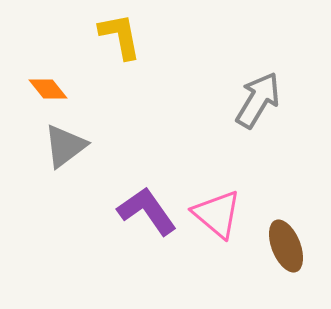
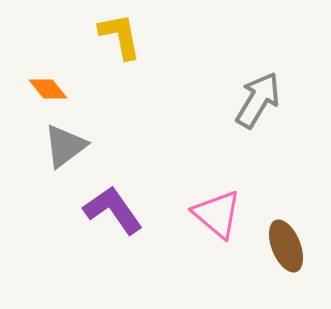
purple L-shape: moved 34 px left, 1 px up
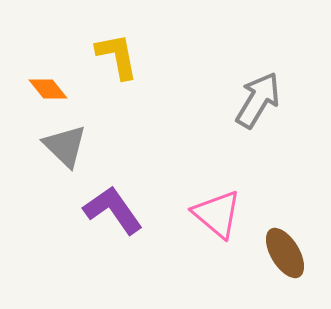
yellow L-shape: moved 3 px left, 20 px down
gray triangle: rotated 39 degrees counterclockwise
brown ellipse: moved 1 px left, 7 px down; rotated 9 degrees counterclockwise
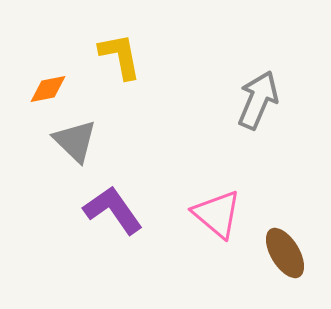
yellow L-shape: moved 3 px right
orange diamond: rotated 63 degrees counterclockwise
gray arrow: rotated 8 degrees counterclockwise
gray triangle: moved 10 px right, 5 px up
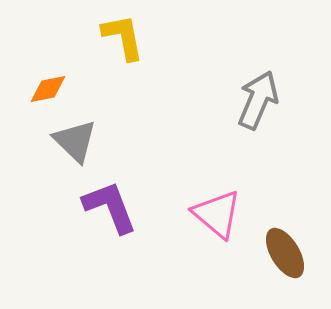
yellow L-shape: moved 3 px right, 19 px up
purple L-shape: moved 3 px left, 3 px up; rotated 14 degrees clockwise
